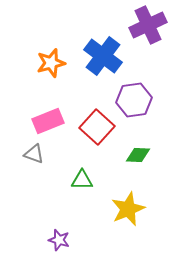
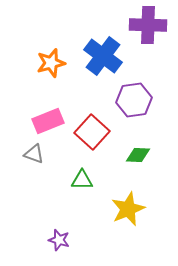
purple cross: rotated 27 degrees clockwise
red square: moved 5 px left, 5 px down
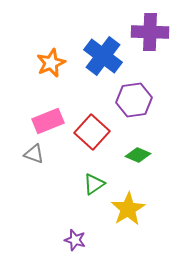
purple cross: moved 2 px right, 7 px down
orange star: rotated 8 degrees counterclockwise
green diamond: rotated 20 degrees clockwise
green triangle: moved 12 px right, 4 px down; rotated 35 degrees counterclockwise
yellow star: rotated 8 degrees counterclockwise
purple star: moved 16 px right
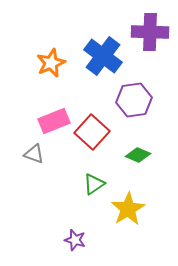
pink rectangle: moved 6 px right
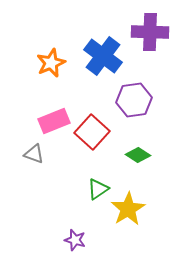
green diamond: rotated 10 degrees clockwise
green triangle: moved 4 px right, 5 px down
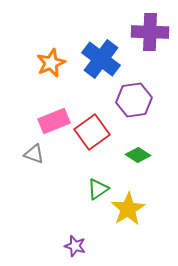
blue cross: moved 2 px left, 3 px down
red square: rotated 12 degrees clockwise
purple star: moved 6 px down
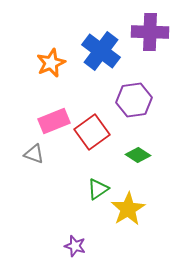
blue cross: moved 8 px up
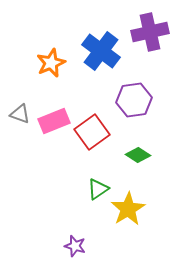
purple cross: rotated 15 degrees counterclockwise
gray triangle: moved 14 px left, 40 px up
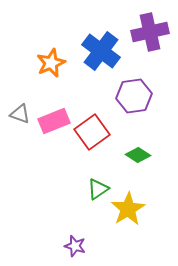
purple hexagon: moved 4 px up
